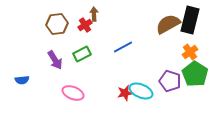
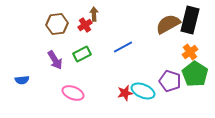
cyan ellipse: moved 2 px right
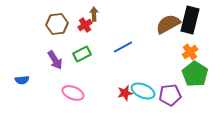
purple pentagon: moved 14 px down; rotated 25 degrees counterclockwise
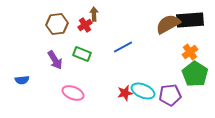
black rectangle: rotated 72 degrees clockwise
green rectangle: rotated 48 degrees clockwise
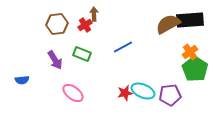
green pentagon: moved 5 px up
pink ellipse: rotated 15 degrees clockwise
